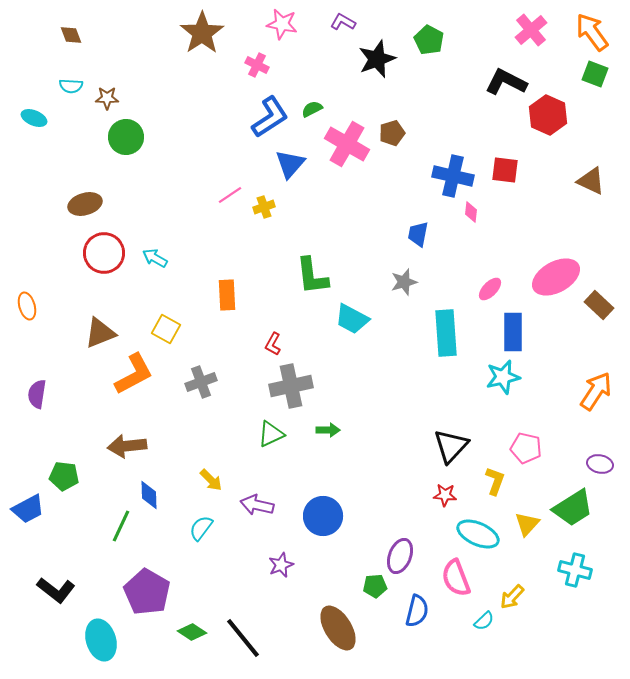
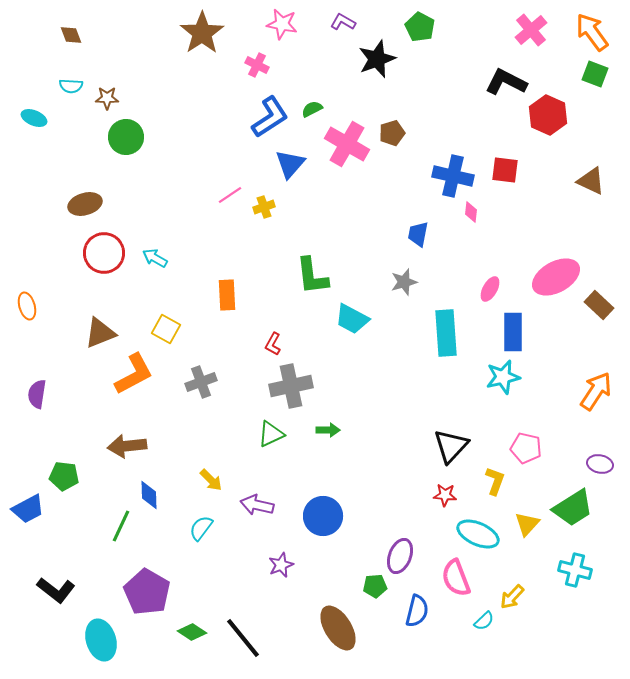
green pentagon at (429, 40): moved 9 px left, 13 px up
pink ellipse at (490, 289): rotated 15 degrees counterclockwise
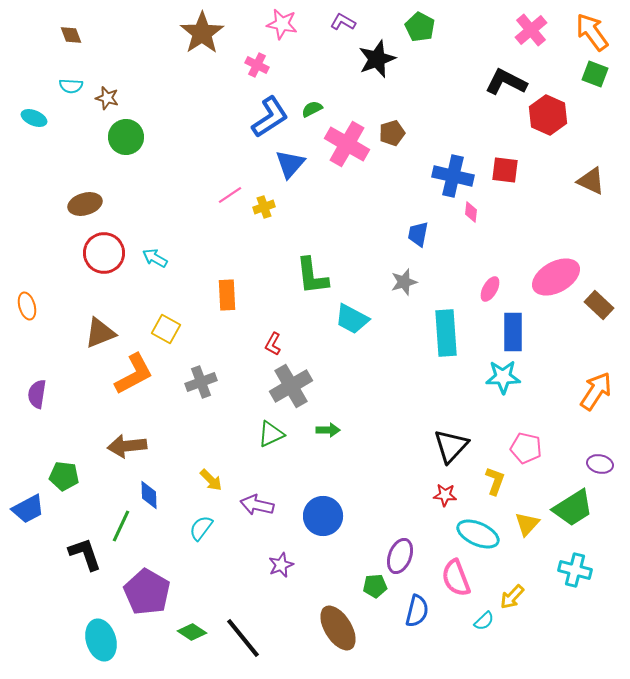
brown star at (107, 98): rotated 15 degrees clockwise
cyan star at (503, 377): rotated 12 degrees clockwise
gray cross at (291, 386): rotated 18 degrees counterclockwise
black L-shape at (56, 590): moved 29 px right, 36 px up; rotated 147 degrees counterclockwise
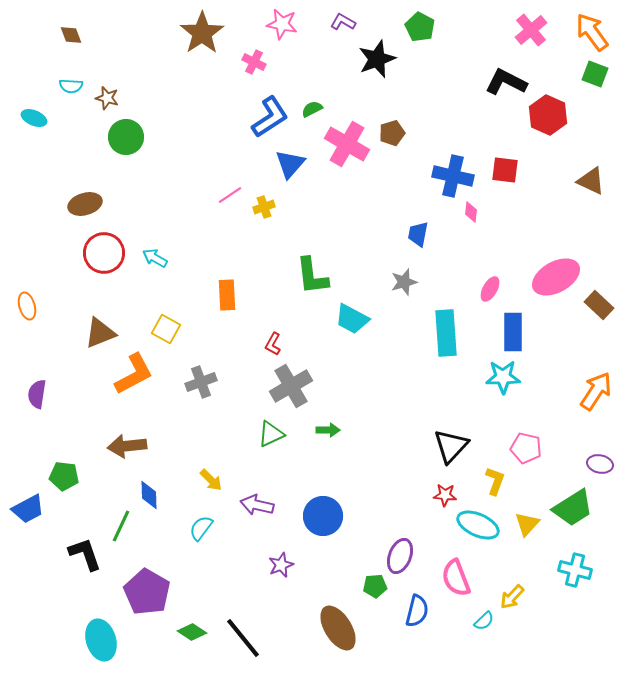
pink cross at (257, 65): moved 3 px left, 3 px up
cyan ellipse at (478, 534): moved 9 px up
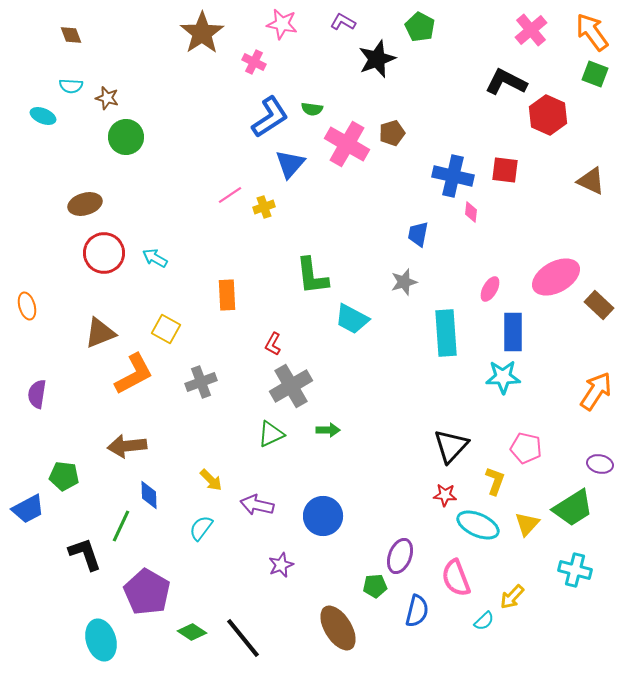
green semicircle at (312, 109): rotated 145 degrees counterclockwise
cyan ellipse at (34, 118): moved 9 px right, 2 px up
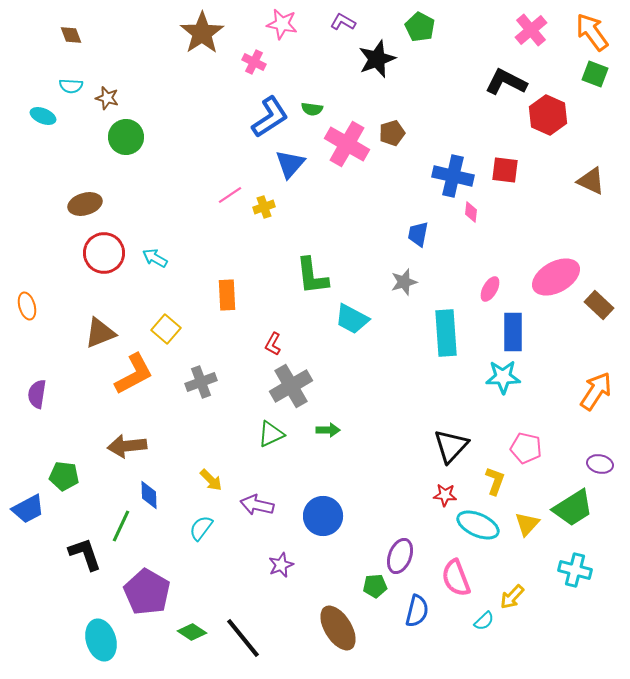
yellow square at (166, 329): rotated 12 degrees clockwise
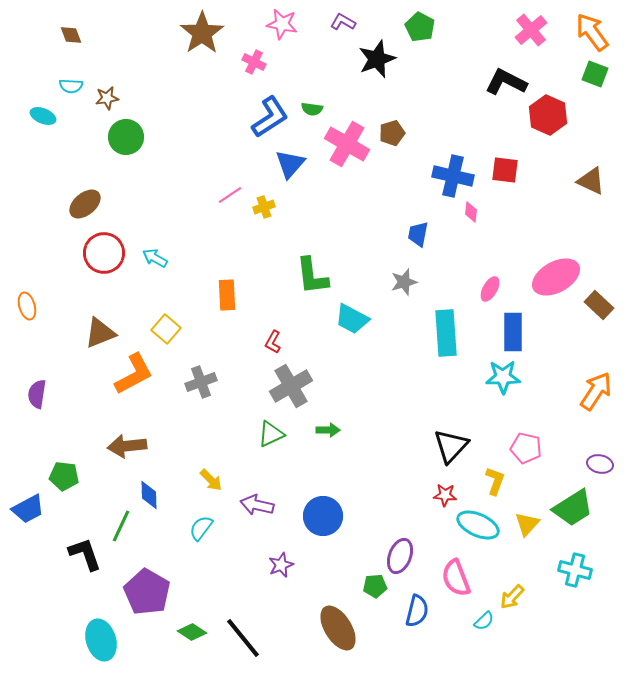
brown star at (107, 98): rotated 25 degrees counterclockwise
brown ellipse at (85, 204): rotated 24 degrees counterclockwise
red L-shape at (273, 344): moved 2 px up
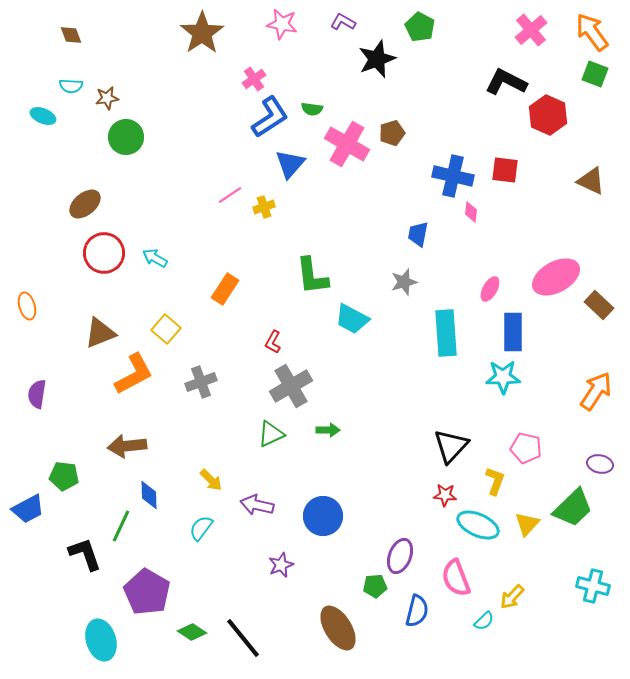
pink cross at (254, 62): moved 17 px down; rotated 30 degrees clockwise
orange rectangle at (227, 295): moved 2 px left, 6 px up; rotated 36 degrees clockwise
green trapezoid at (573, 508): rotated 12 degrees counterclockwise
cyan cross at (575, 570): moved 18 px right, 16 px down
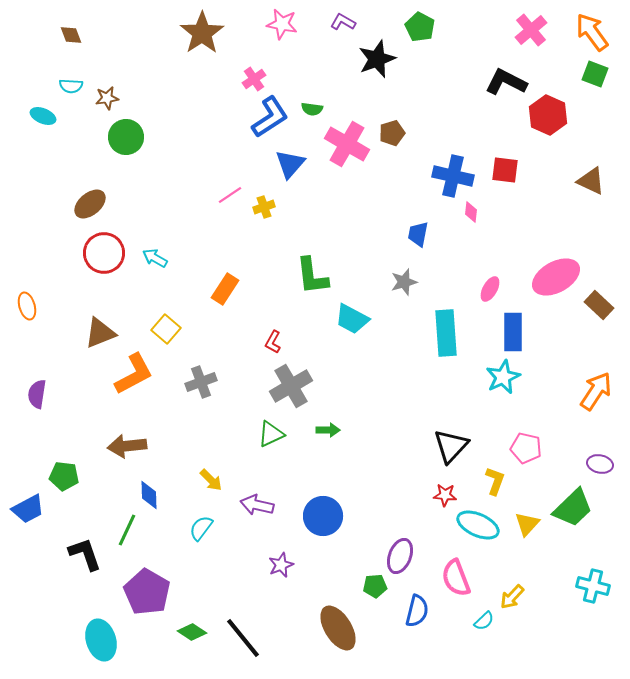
brown ellipse at (85, 204): moved 5 px right
cyan star at (503, 377): rotated 24 degrees counterclockwise
green line at (121, 526): moved 6 px right, 4 px down
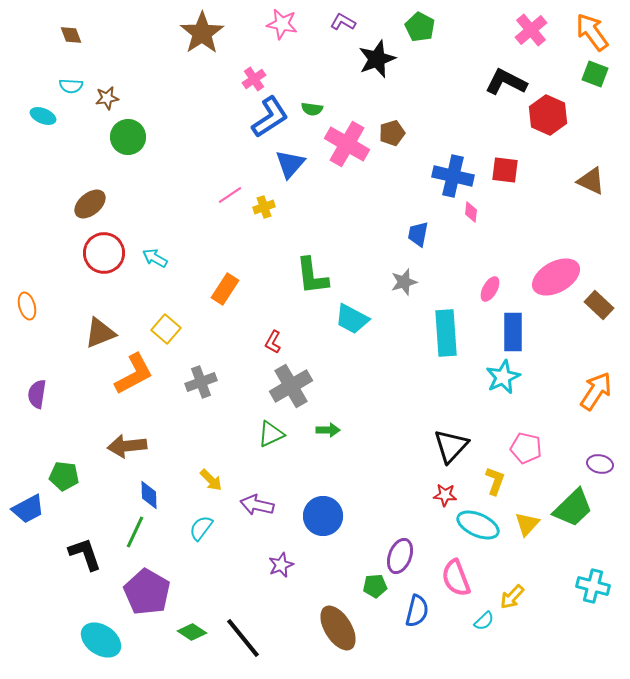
green circle at (126, 137): moved 2 px right
green line at (127, 530): moved 8 px right, 2 px down
cyan ellipse at (101, 640): rotated 39 degrees counterclockwise
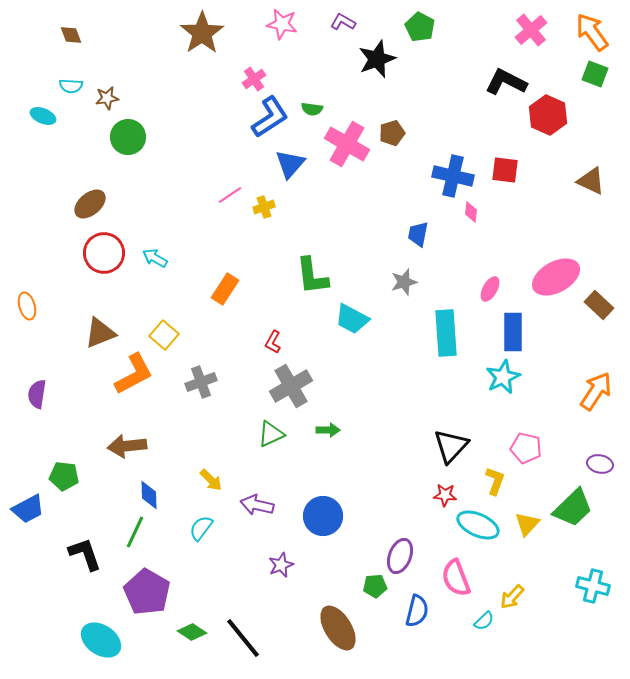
yellow square at (166, 329): moved 2 px left, 6 px down
